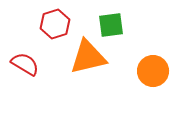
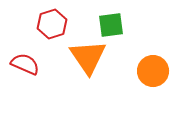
red hexagon: moved 3 px left
orange triangle: rotated 51 degrees counterclockwise
red semicircle: rotated 8 degrees counterclockwise
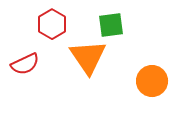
red hexagon: rotated 12 degrees counterclockwise
red semicircle: rotated 132 degrees clockwise
orange circle: moved 1 px left, 10 px down
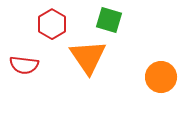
green square: moved 2 px left, 5 px up; rotated 24 degrees clockwise
red semicircle: moved 1 px left, 1 px down; rotated 32 degrees clockwise
orange circle: moved 9 px right, 4 px up
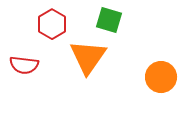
orange triangle: rotated 9 degrees clockwise
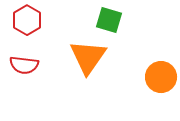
red hexagon: moved 25 px left, 4 px up
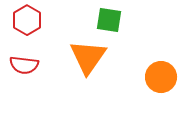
green square: rotated 8 degrees counterclockwise
